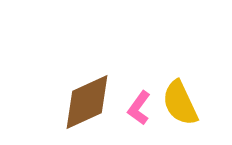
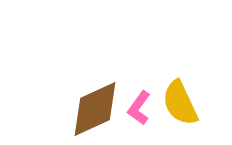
brown diamond: moved 8 px right, 7 px down
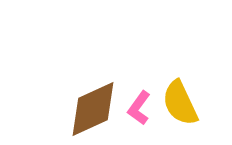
brown diamond: moved 2 px left
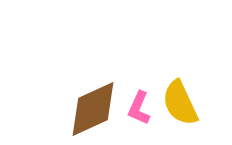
pink L-shape: rotated 12 degrees counterclockwise
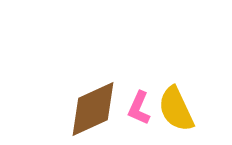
yellow semicircle: moved 4 px left, 6 px down
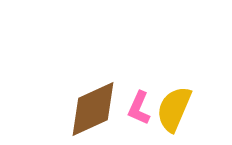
yellow semicircle: moved 2 px left; rotated 48 degrees clockwise
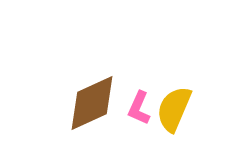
brown diamond: moved 1 px left, 6 px up
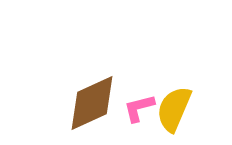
pink L-shape: rotated 52 degrees clockwise
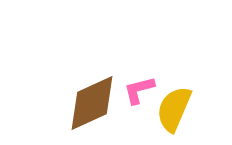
pink L-shape: moved 18 px up
